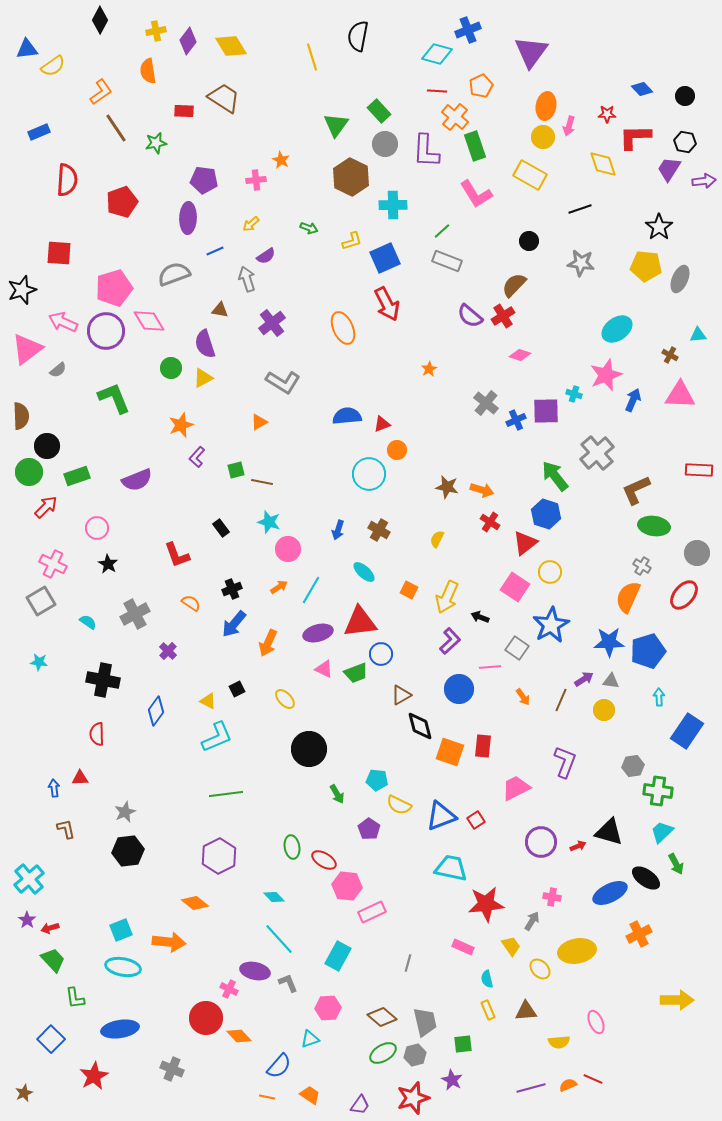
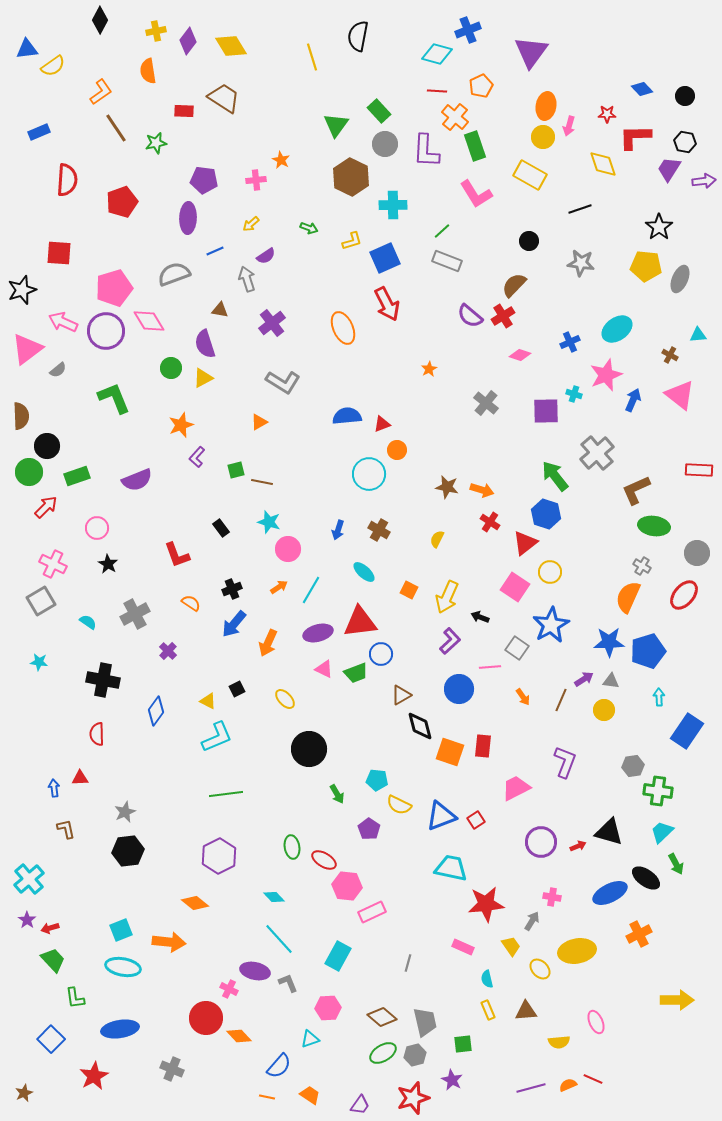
pink triangle at (680, 395): rotated 36 degrees clockwise
blue cross at (516, 420): moved 54 px right, 78 px up
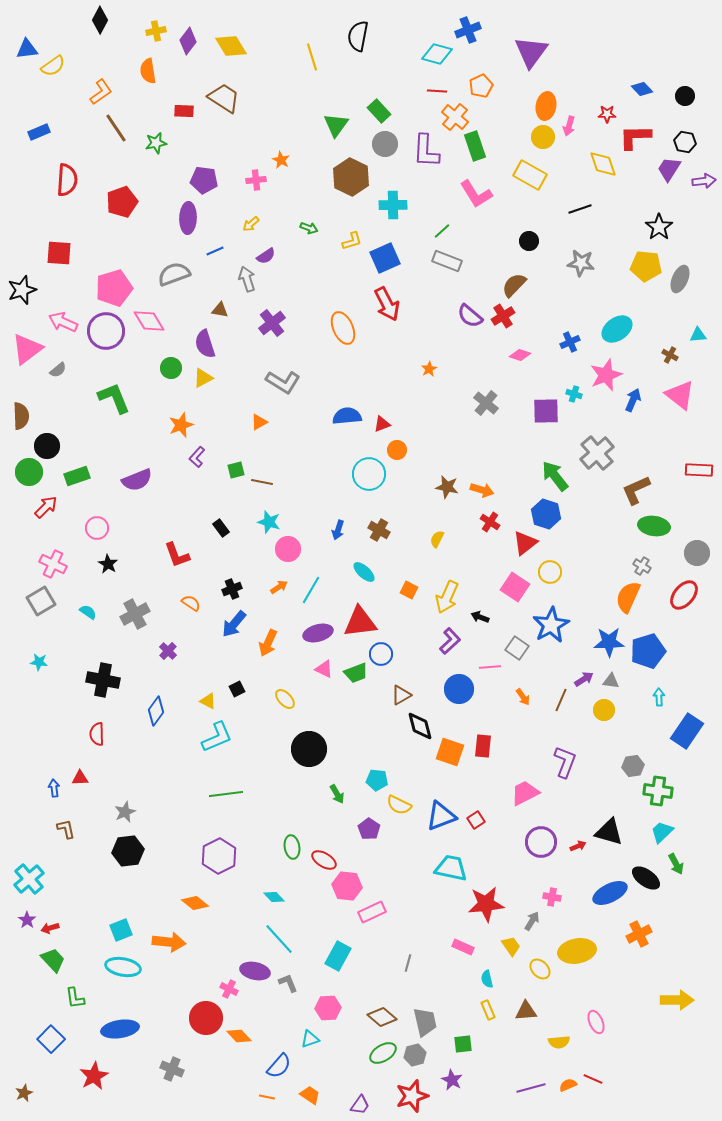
cyan semicircle at (88, 622): moved 10 px up
pink trapezoid at (516, 788): moved 9 px right, 5 px down
red star at (413, 1098): moved 1 px left, 2 px up
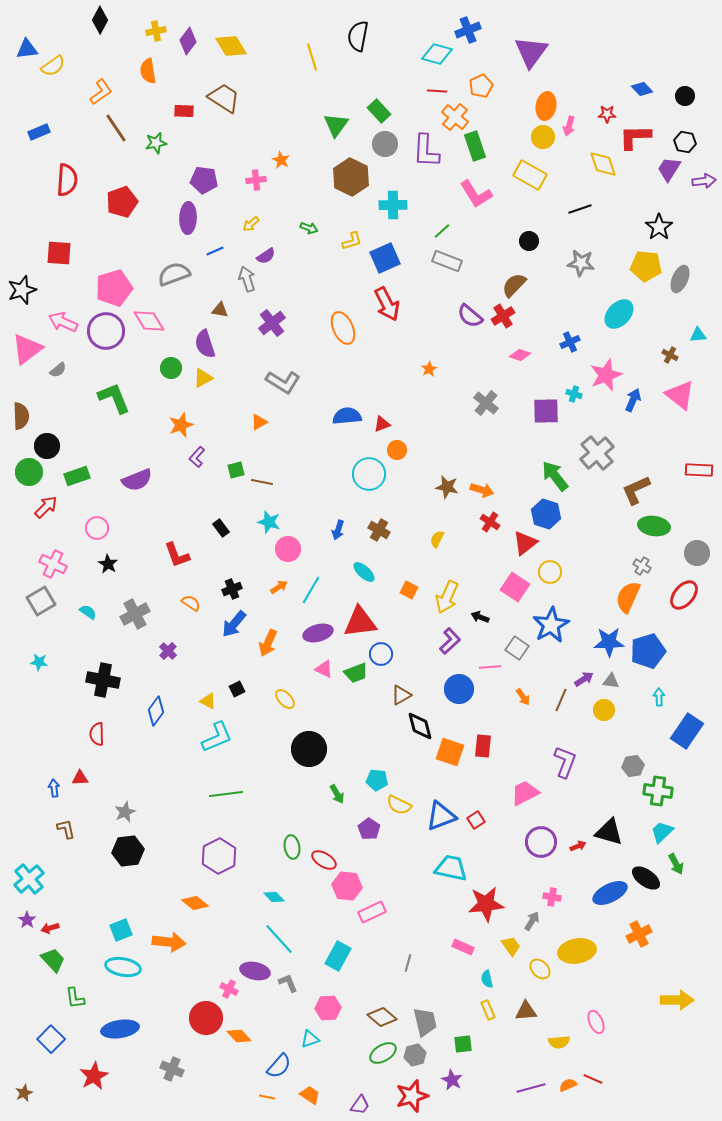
cyan ellipse at (617, 329): moved 2 px right, 15 px up; rotated 12 degrees counterclockwise
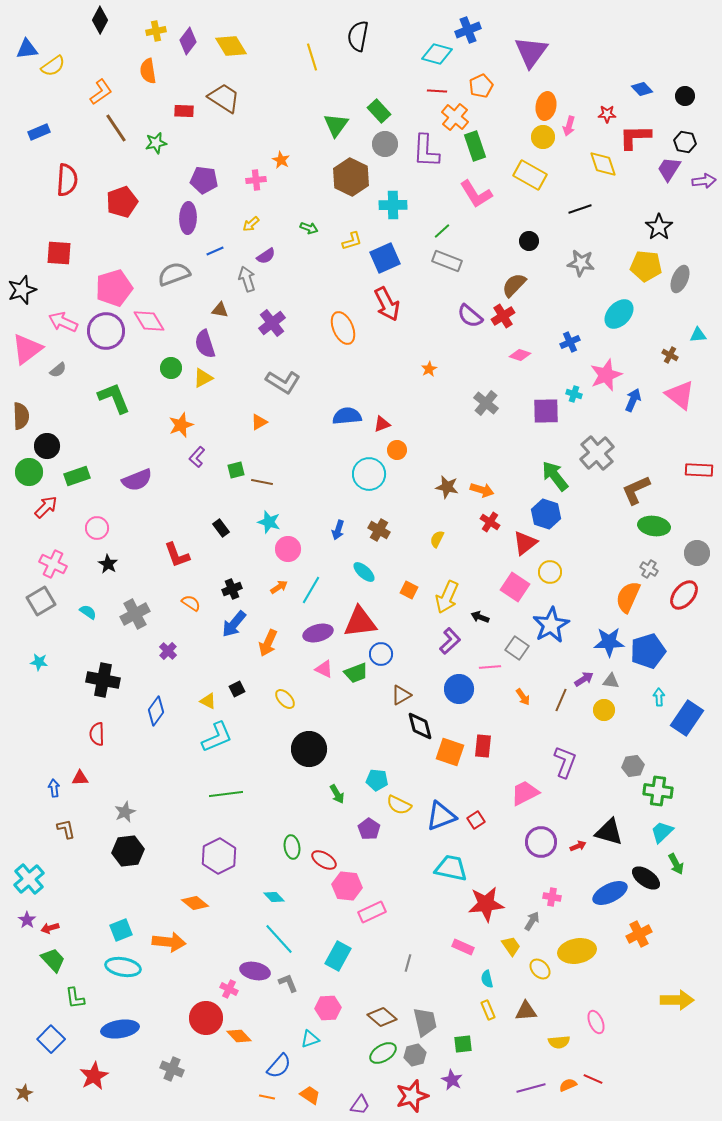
gray cross at (642, 566): moved 7 px right, 3 px down
blue rectangle at (687, 731): moved 13 px up
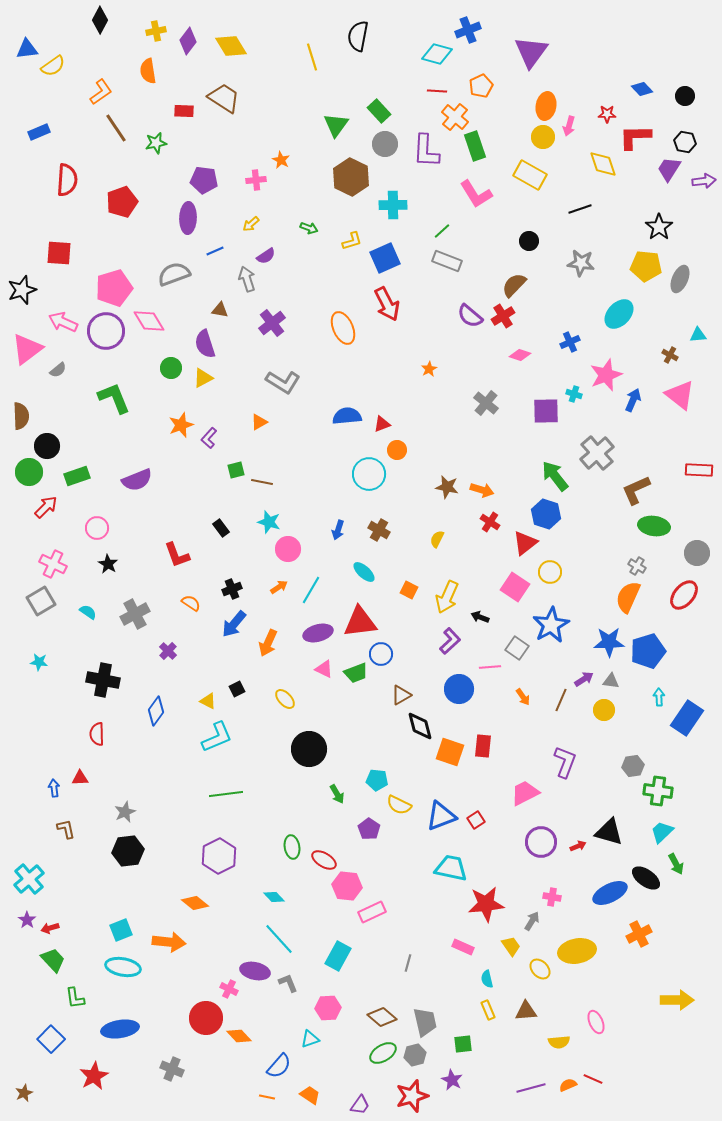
purple L-shape at (197, 457): moved 12 px right, 19 px up
gray cross at (649, 569): moved 12 px left, 3 px up
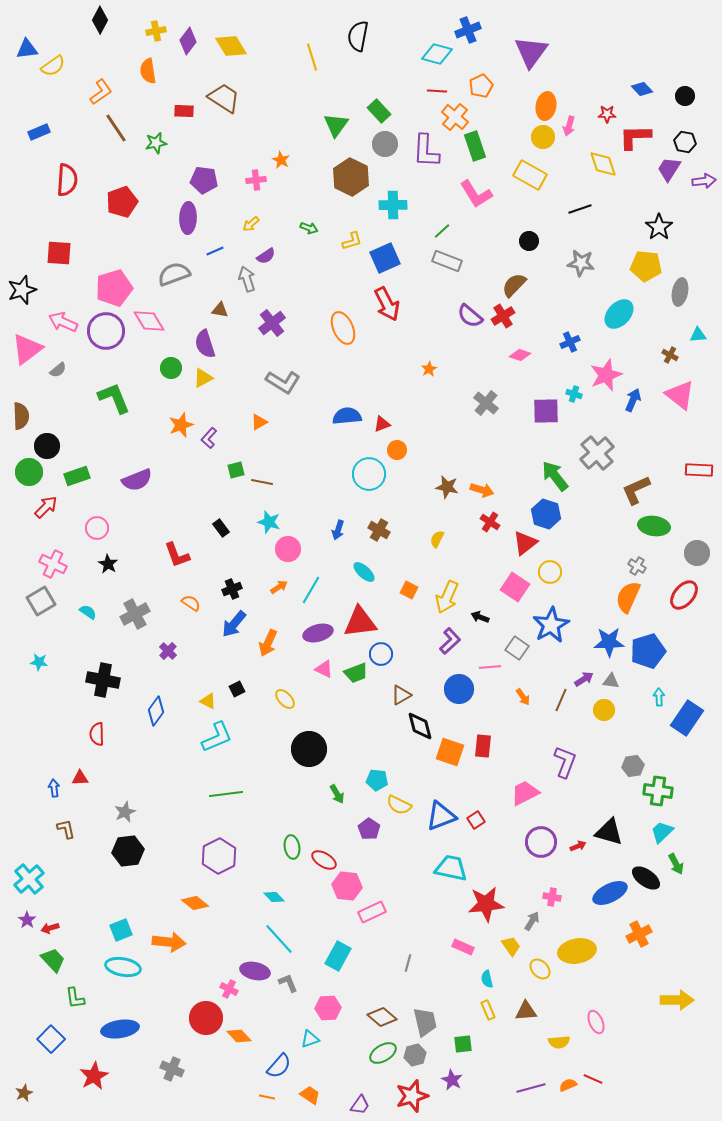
gray ellipse at (680, 279): moved 13 px down; rotated 12 degrees counterclockwise
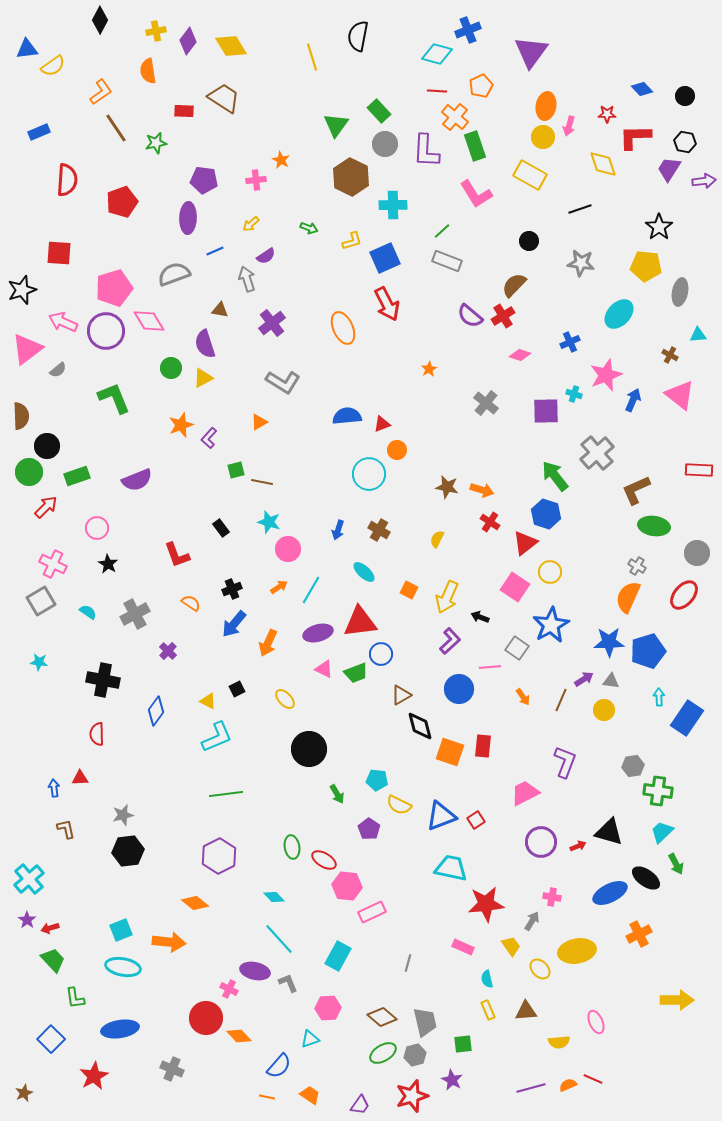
gray star at (125, 812): moved 2 px left, 3 px down; rotated 10 degrees clockwise
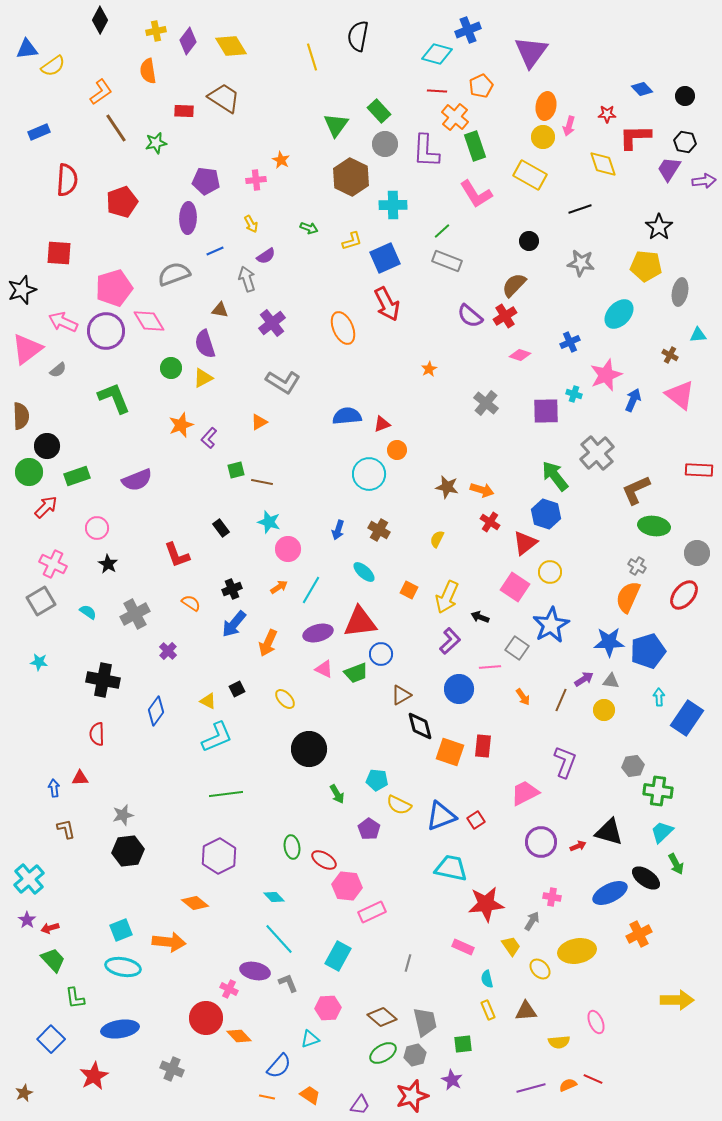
purple pentagon at (204, 180): moved 2 px right, 1 px down
yellow arrow at (251, 224): rotated 78 degrees counterclockwise
red cross at (503, 316): moved 2 px right
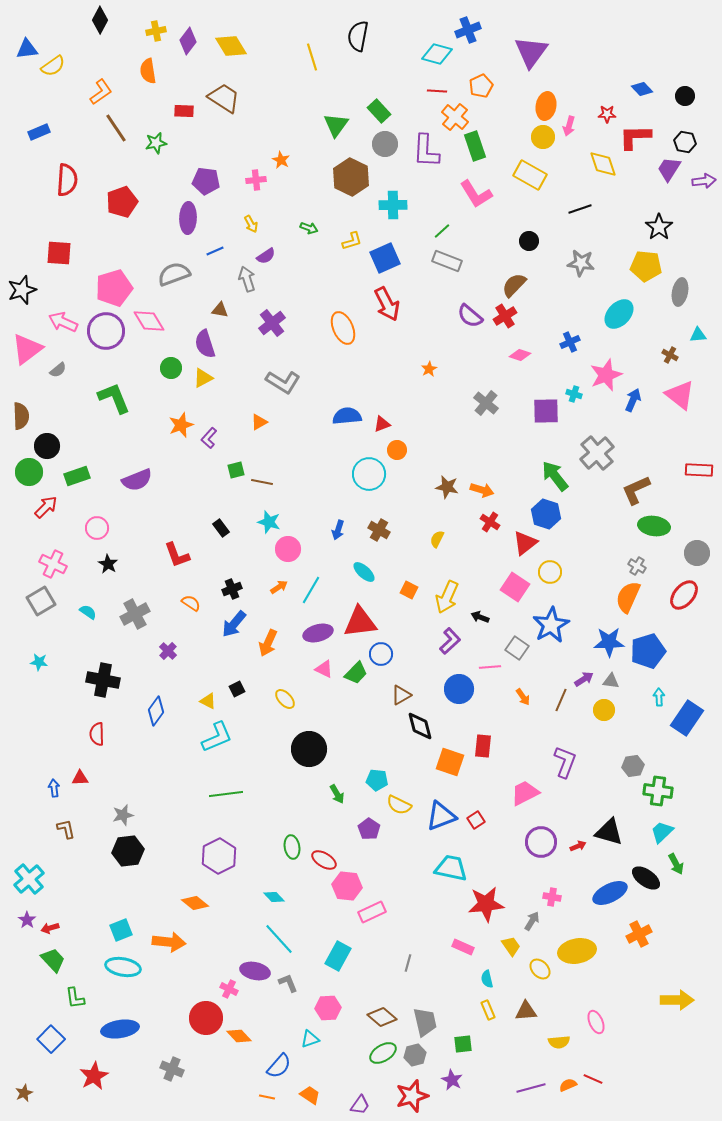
green trapezoid at (356, 673): rotated 25 degrees counterclockwise
orange square at (450, 752): moved 10 px down
